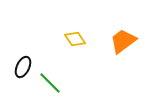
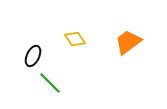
orange trapezoid: moved 5 px right, 1 px down
black ellipse: moved 10 px right, 11 px up
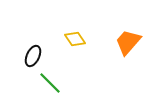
orange trapezoid: rotated 12 degrees counterclockwise
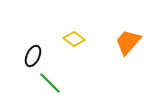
yellow diamond: moved 1 px left; rotated 20 degrees counterclockwise
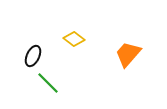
orange trapezoid: moved 12 px down
green line: moved 2 px left
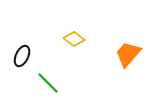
black ellipse: moved 11 px left
